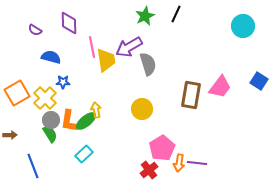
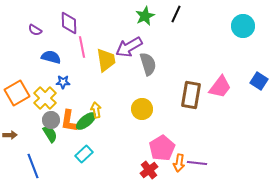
pink line: moved 10 px left
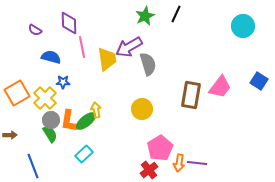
yellow trapezoid: moved 1 px right, 1 px up
pink pentagon: moved 2 px left
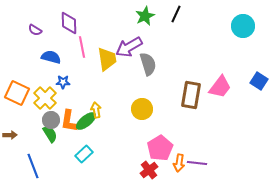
orange square: rotated 35 degrees counterclockwise
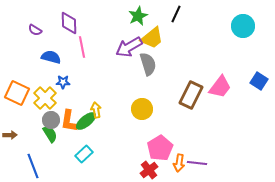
green star: moved 7 px left
yellow trapezoid: moved 45 px right, 21 px up; rotated 60 degrees clockwise
brown rectangle: rotated 16 degrees clockwise
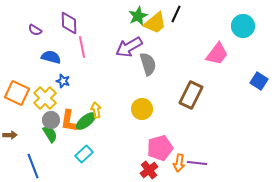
yellow trapezoid: moved 3 px right, 15 px up
blue star: moved 1 px up; rotated 16 degrees clockwise
pink trapezoid: moved 3 px left, 33 px up
pink pentagon: rotated 15 degrees clockwise
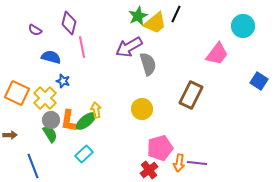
purple diamond: rotated 15 degrees clockwise
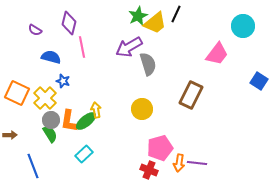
red cross: rotated 30 degrees counterclockwise
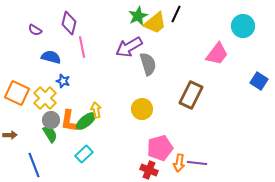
blue line: moved 1 px right, 1 px up
